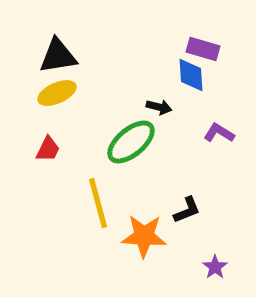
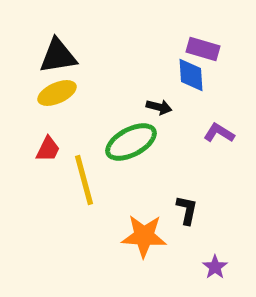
green ellipse: rotated 12 degrees clockwise
yellow line: moved 14 px left, 23 px up
black L-shape: rotated 56 degrees counterclockwise
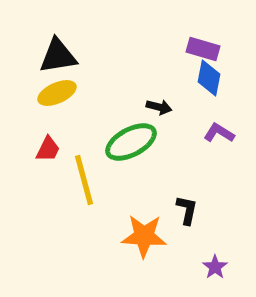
blue diamond: moved 18 px right, 3 px down; rotated 15 degrees clockwise
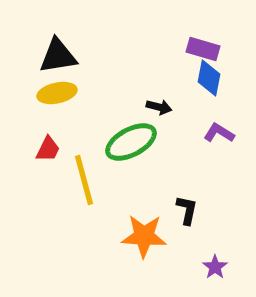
yellow ellipse: rotated 12 degrees clockwise
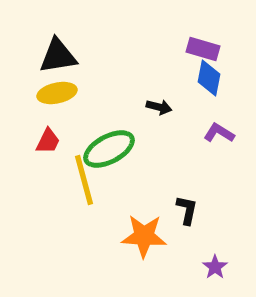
green ellipse: moved 22 px left, 7 px down
red trapezoid: moved 8 px up
